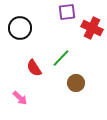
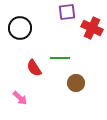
green line: moved 1 px left; rotated 48 degrees clockwise
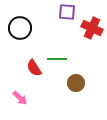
purple square: rotated 12 degrees clockwise
green line: moved 3 px left, 1 px down
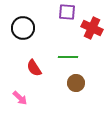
black circle: moved 3 px right
green line: moved 11 px right, 2 px up
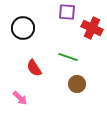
green line: rotated 18 degrees clockwise
brown circle: moved 1 px right, 1 px down
